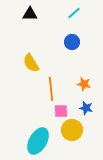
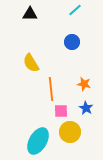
cyan line: moved 1 px right, 3 px up
blue star: rotated 16 degrees clockwise
yellow circle: moved 2 px left, 2 px down
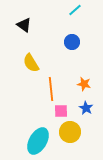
black triangle: moved 6 px left, 11 px down; rotated 35 degrees clockwise
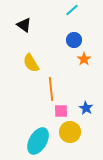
cyan line: moved 3 px left
blue circle: moved 2 px right, 2 px up
orange star: moved 25 px up; rotated 24 degrees clockwise
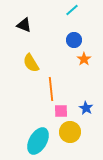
black triangle: rotated 14 degrees counterclockwise
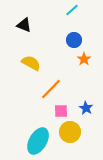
yellow semicircle: rotated 150 degrees clockwise
orange line: rotated 50 degrees clockwise
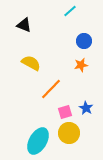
cyan line: moved 2 px left, 1 px down
blue circle: moved 10 px right, 1 px down
orange star: moved 3 px left, 6 px down; rotated 24 degrees clockwise
pink square: moved 4 px right, 1 px down; rotated 16 degrees counterclockwise
yellow circle: moved 1 px left, 1 px down
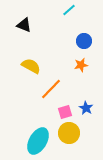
cyan line: moved 1 px left, 1 px up
yellow semicircle: moved 3 px down
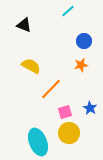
cyan line: moved 1 px left, 1 px down
blue star: moved 4 px right
cyan ellipse: moved 1 px down; rotated 52 degrees counterclockwise
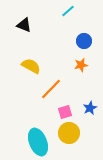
blue star: rotated 16 degrees clockwise
